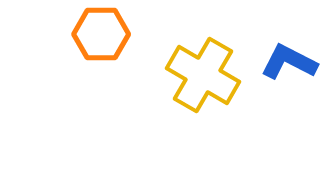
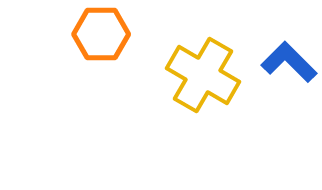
blue L-shape: rotated 18 degrees clockwise
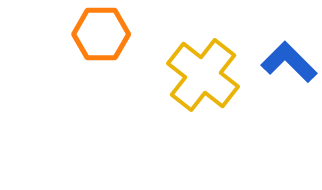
yellow cross: rotated 8 degrees clockwise
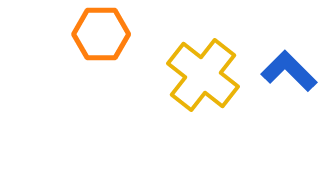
blue L-shape: moved 9 px down
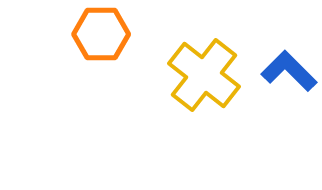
yellow cross: moved 1 px right
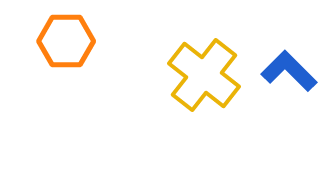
orange hexagon: moved 35 px left, 7 px down
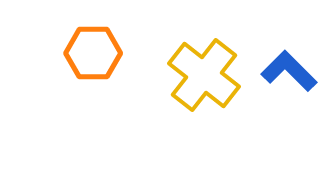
orange hexagon: moved 27 px right, 12 px down
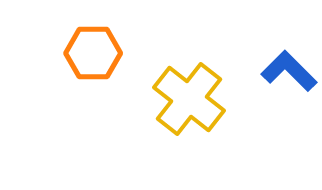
yellow cross: moved 15 px left, 24 px down
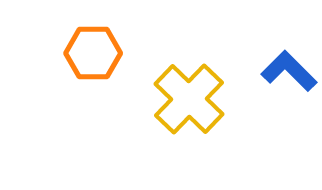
yellow cross: rotated 6 degrees clockwise
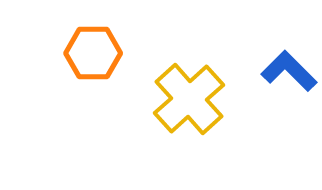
yellow cross: rotated 4 degrees clockwise
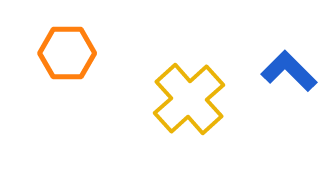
orange hexagon: moved 26 px left
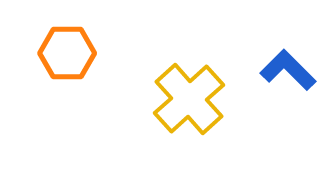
blue L-shape: moved 1 px left, 1 px up
